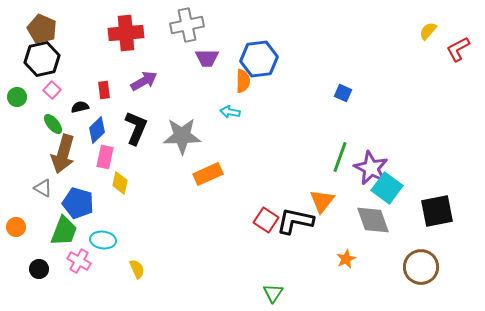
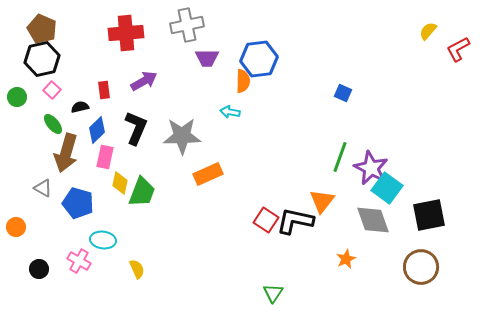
brown arrow at (63, 154): moved 3 px right, 1 px up
black square at (437, 211): moved 8 px left, 4 px down
green trapezoid at (64, 231): moved 78 px right, 39 px up
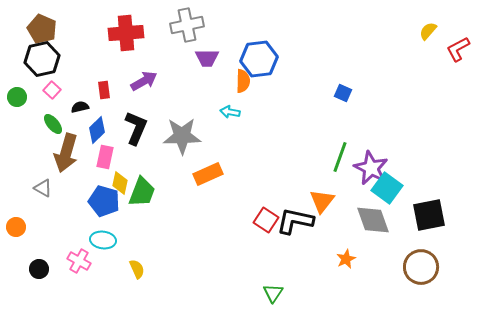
blue pentagon at (78, 203): moved 26 px right, 2 px up
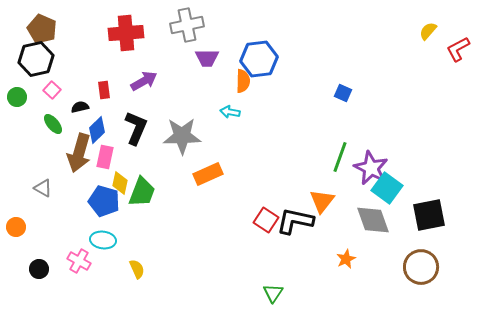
black hexagon at (42, 59): moved 6 px left
brown arrow at (66, 153): moved 13 px right
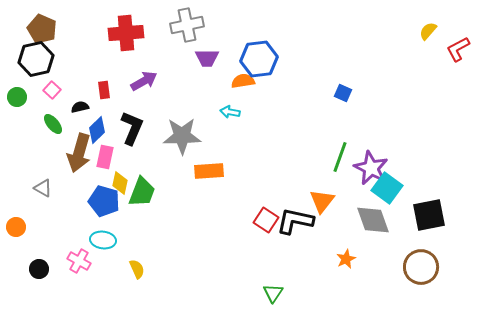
orange semicircle at (243, 81): rotated 100 degrees counterclockwise
black L-shape at (136, 128): moved 4 px left
orange rectangle at (208, 174): moved 1 px right, 3 px up; rotated 20 degrees clockwise
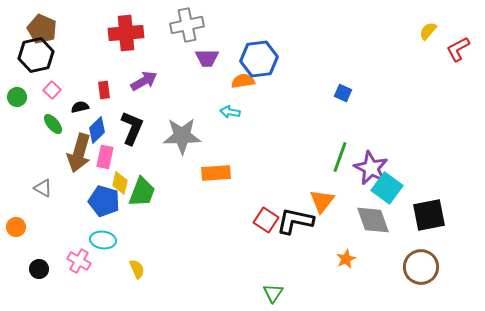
black hexagon at (36, 59): moved 4 px up
orange rectangle at (209, 171): moved 7 px right, 2 px down
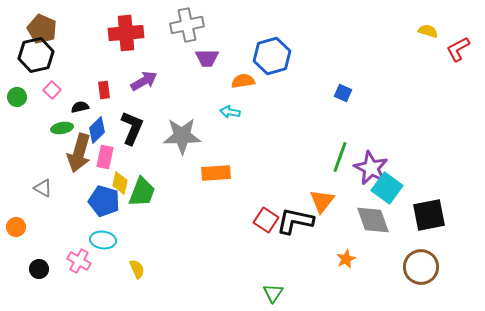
yellow semicircle at (428, 31): rotated 66 degrees clockwise
blue hexagon at (259, 59): moved 13 px right, 3 px up; rotated 9 degrees counterclockwise
green ellipse at (53, 124): moved 9 px right, 4 px down; rotated 60 degrees counterclockwise
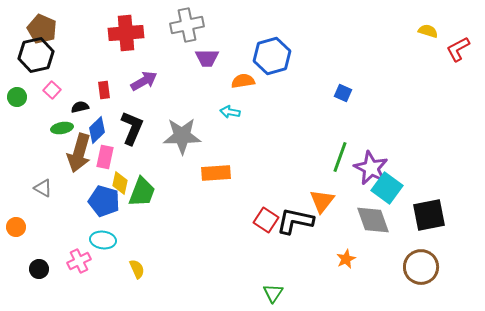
pink cross at (79, 261): rotated 35 degrees clockwise
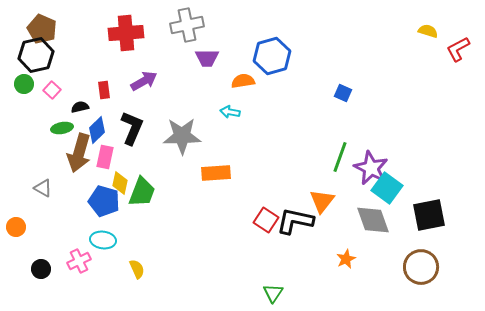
green circle at (17, 97): moved 7 px right, 13 px up
black circle at (39, 269): moved 2 px right
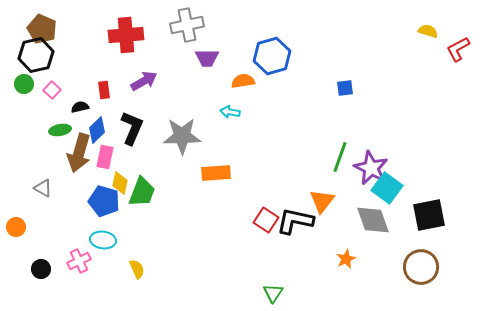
red cross at (126, 33): moved 2 px down
blue square at (343, 93): moved 2 px right, 5 px up; rotated 30 degrees counterclockwise
green ellipse at (62, 128): moved 2 px left, 2 px down
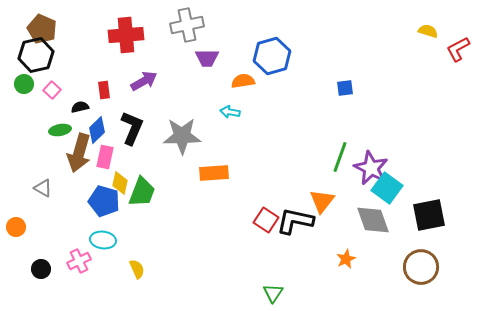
orange rectangle at (216, 173): moved 2 px left
